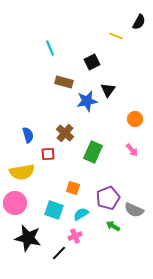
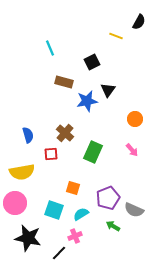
red square: moved 3 px right
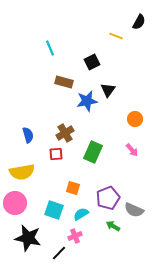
brown cross: rotated 18 degrees clockwise
red square: moved 5 px right
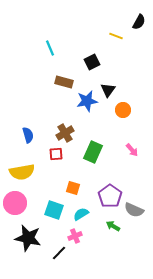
orange circle: moved 12 px left, 9 px up
purple pentagon: moved 2 px right, 2 px up; rotated 15 degrees counterclockwise
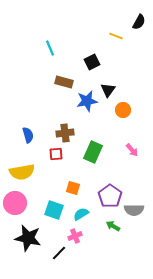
brown cross: rotated 24 degrees clockwise
gray semicircle: rotated 24 degrees counterclockwise
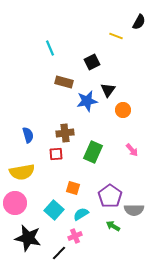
cyan square: rotated 24 degrees clockwise
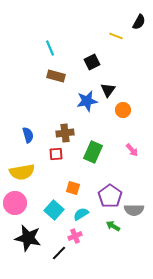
brown rectangle: moved 8 px left, 6 px up
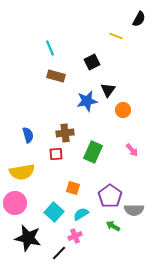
black semicircle: moved 3 px up
cyan square: moved 2 px down
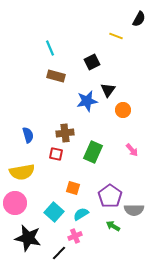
red square: rotated 16 degrees clockwise
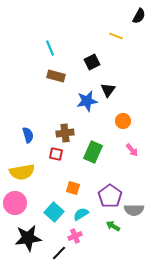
black semicircle: moved 3 px up
orange circle: moved 11 px down
black star: rotated 20 degrees counterclockwise
